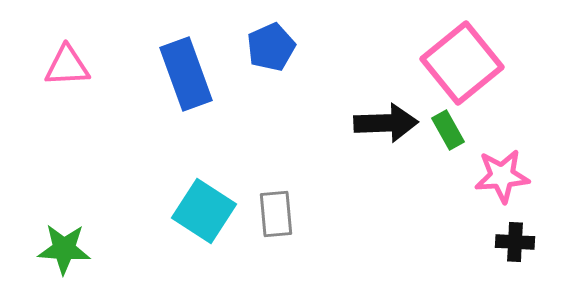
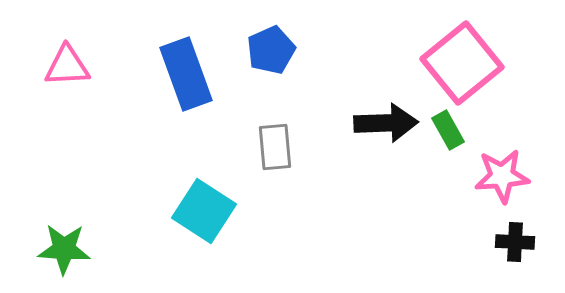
blue pentagon: moved 3 px down
gray rectangle: moved 1 px left, 67 px up
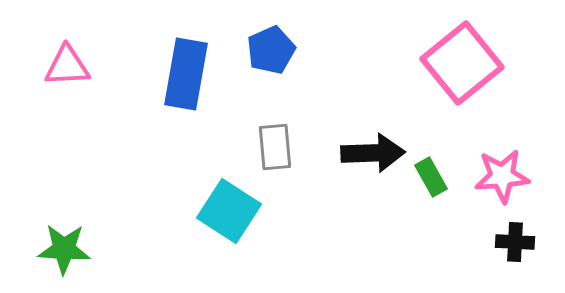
blue rectangle: rotated 30 degrees clockwise
black arrow: moved 13 px left, 30 px down
green rectangle: moved 17 px left, 47 px down
cyan square: moved 25 px right
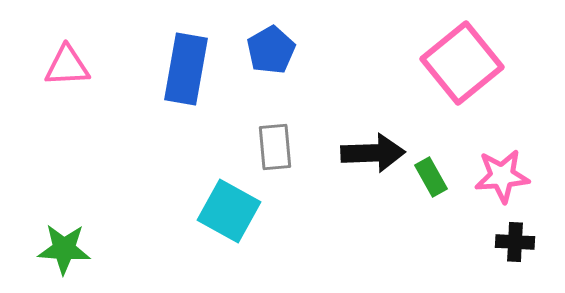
blue pentagon: rotated 6 degrees counterclockwise
blue rectangle: moved 5 px up
cyan square: rotated 4 degrees counterclockwise
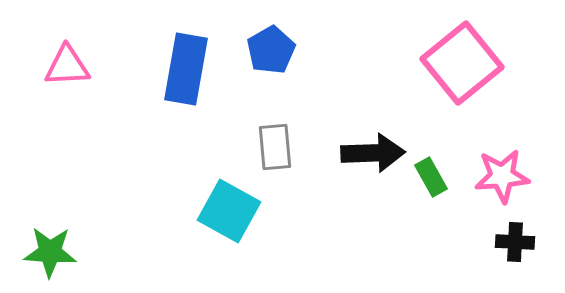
green star: moved 14 px left, 3 px down
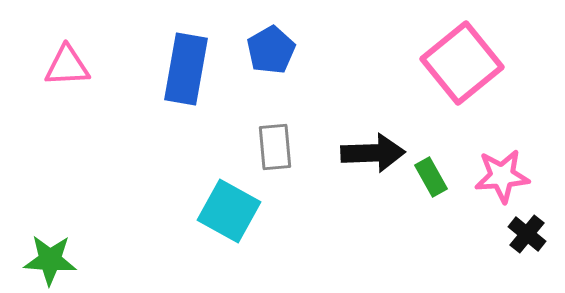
black cross: moved 12 px right, 8 px up; rotated 36 degrees clockwise
green star: moved 8 px down
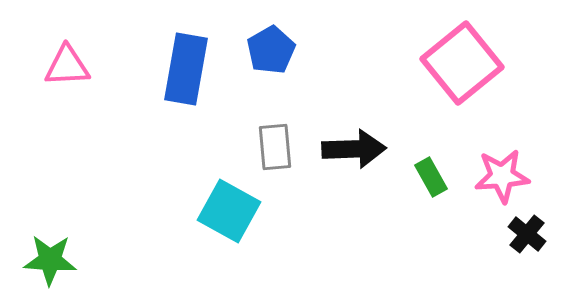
black arrow: moved 19 px left, 4 px up
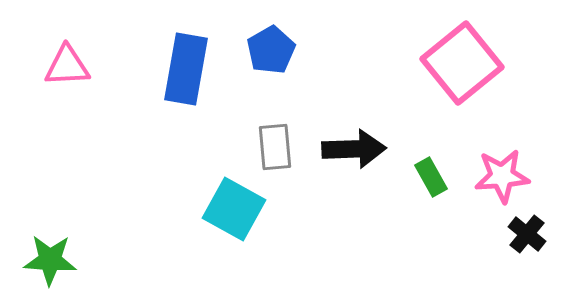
cyan square: moved 5 px right, 2 px up
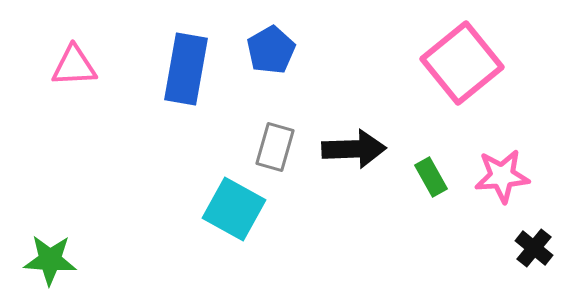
pink triangle: moved 7 px right
gray rectangle: rotated 21 degrees clockwise
black cross: moved 7 px right, 14 px down
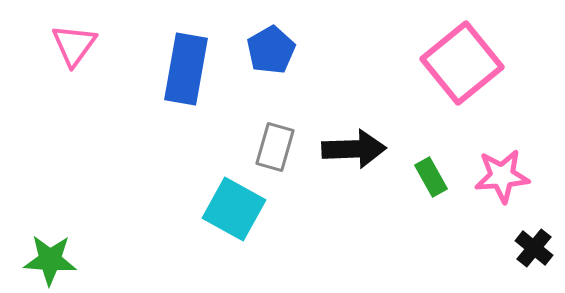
pink triangle: moved 21 px up; rotated 51 degrees counterclockwise
